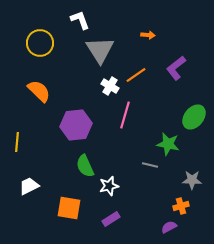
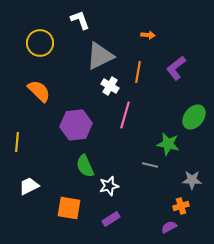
gray triangle: moved 6 px down; rotated 36 degrees clockwise
orange line: moved 2 px right, 3 px up; rotated 45 degrees counterclockwise
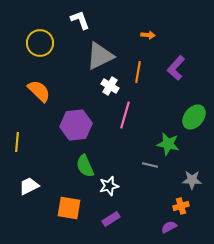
purple L-shape: rotated 10 degrees counterclockwise
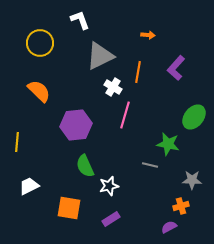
white cross: moved 3 px right, 1 px down
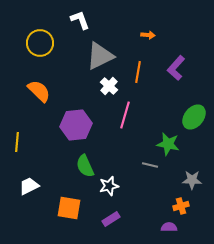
white cross: moved 4 px left, 1 px up; rotated 12 degrees clockwise
purple semicircle: rotated 28 degrees clockwise
